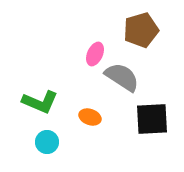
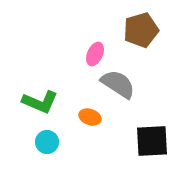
gray semicircle: moved 4 px left, 7 px down
black square: moved 22 px down
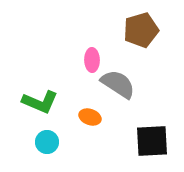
pink ellipse: moved 3 px left, 6 px down; rotated 25 degrees counterclockwise
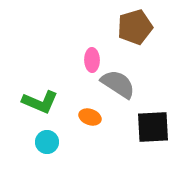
brown pentagon: moved 6 px left, 3 px up
black square: moved 1 px right, 14 px up
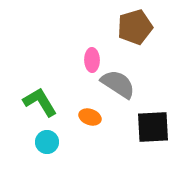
green L-shape: rotated 144 degrees counterclockwise
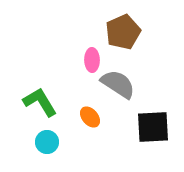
brown pentagon: moved 12 px left, 5 px down; rotated 8 degrees counterclockwise
orange ellipse: rotated 30 degrees clockwise
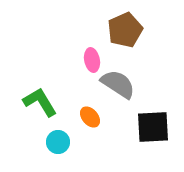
brown pentagon: moved 2 px right, 2 px up
pink ellipse: rotated 10 degrees counterclockwise
cyan circle: moved 11 px right
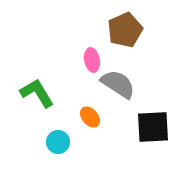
green L-shape: moved 3 px left, 9 px up
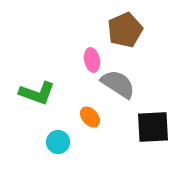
green L-shape: rotated 141 degrees clockwise
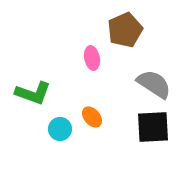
pink ellipse: moved 2 px up
gray semicircle: moved 36 px right
green L-shape: moved 4 px left
orange ellipse: moved 2 px right
cyan circle: moved 2 px right, 13 px up
